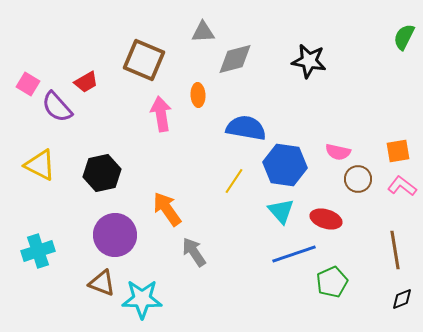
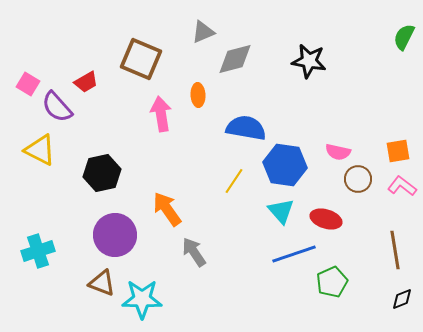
gray triangle: rotated 20 degrees counterclockwise
brown square: moved 3 px left, 1 px up
yellow triangle: moved 15 px up
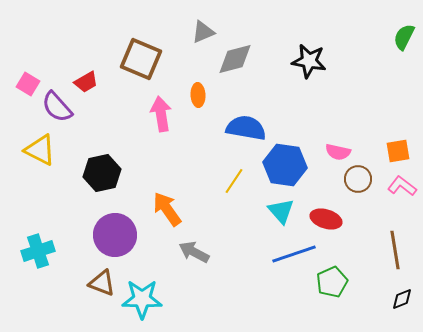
gray arrow: rotated 28 degrees counterclockwise
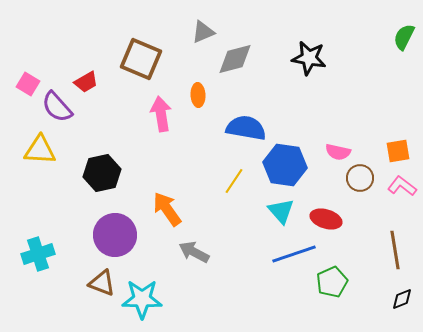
black star: moved 3 px up
yellow triangle: rotated 24 degrees counterclockwise
brown circle: moved 2 px right, 1 px up
cyan cross: moved 3 px down
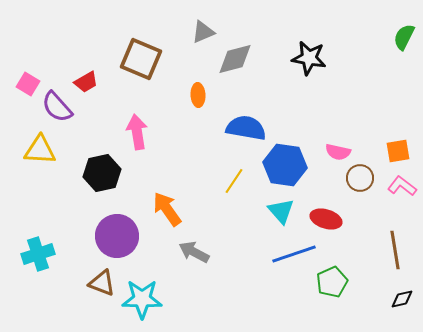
pink arrow: moved 24 px left, 18 px down
purple circle: moved 2 px right, 1 px down
black diamond: rotated 10 degrees clockwise
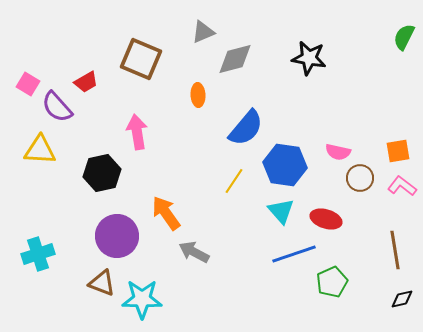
blue semicircle: rotated 120 degrees clockwise
orange arrow: moved 1 px left, 4 px down
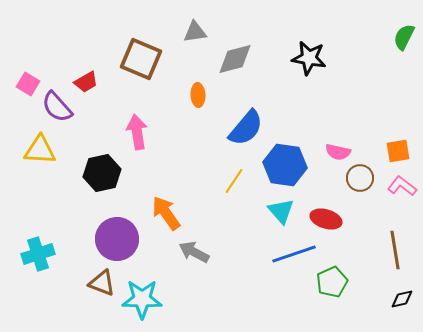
gray triangle: moved 8 px left; rotated 15 degrees clockwise
purple circle: moved 3 px down
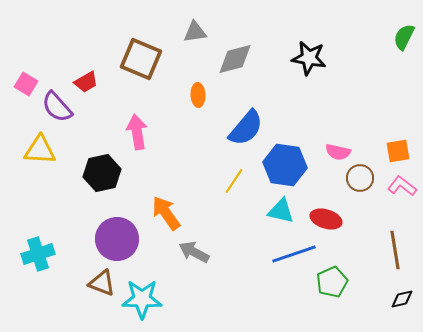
pink square: moved 2 px left
cyan triangle: rotated 36 degrees counterclockwise
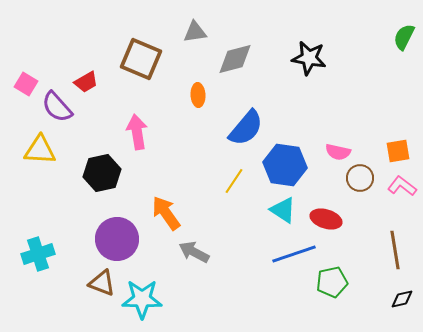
cyan triangle: moved 2 px right, 1 px up; rotated 20 degrees clockwise
green pentagon: rotated 12 degrees clockwise
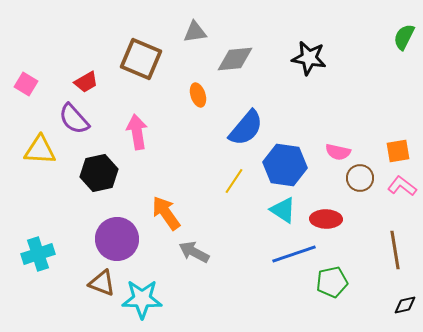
gray diamond: rotated 9 degrees clockwise
orange ellipse: rotated 15 degrees counterclockwise
purple semicircle: moved 17 px right, 12 px down
black hexagon: moved 3 px left
red ellipse: rotated 16 degrees counterclockwise
black diamond: moved 3 px right, 6 px down
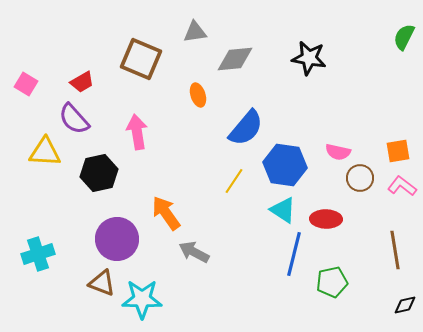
red trapezoid: moved 4 px left
yellow triangle: moved 5 px right, 2 px down
blue line: rotated 57 degrees counterclockwise
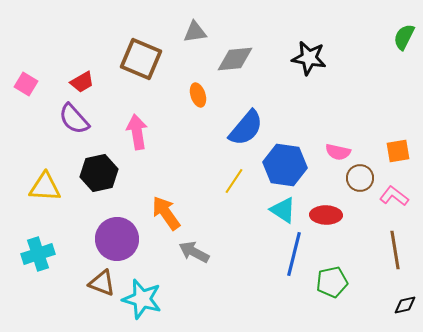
yellow triangle: moved 35 px down
pink L-shape: moved 8 px left, 10 px down
red ellipse: moved 4 px up
cyan star: rotated 15 degrees clockwise
